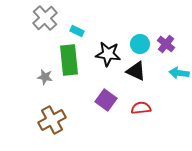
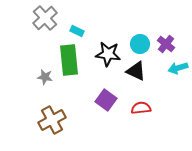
cyan arrow: moved 1 px left, 5 px up; rotated 24 degrees counterclockwise
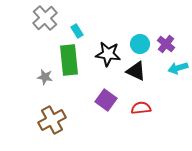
cyan rectangle: rotated 32 degrees clockwise
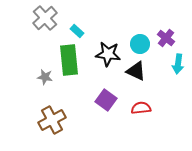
cyan rectangle: rotated 16 degrees counterclockwise
purple cross: moved 6 px up
cyan arrow: moved 4 px up; rotated 66 degrees counterclockwise
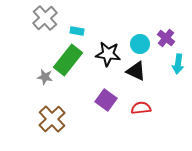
cyan rectangle: rotated 32 degrees counterclockwise
green rectangle: moved 1 px left; rotated 44 degrees clockwise
brown cross: moved 1 px up; rotated 16 degrees counterclockwise
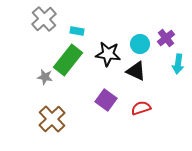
gray cross: moved 1 px left, 1 px down
purple cross: rotated 12 degrees clockwise
red semicircle: rotated 12 degrees counterclockwise
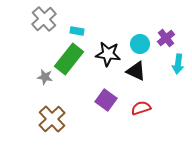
green rectangle: moved 1 px right, 1 px up
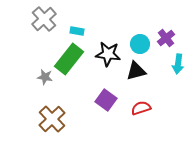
black triangle: rotated 40 degrees counterclockwise
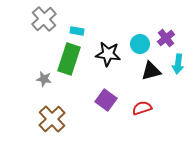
green rectangle: rotated 20 degrees counterclockwise
black triangle: moved 15 px right
gray star: moved 1 px left, 2 px down
red semicircle: moved 1 px right
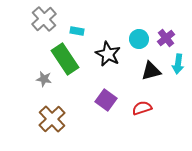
cyan circle: moved 1 px left, 5 px up
black star: rotated 20 degrees clockwise
green rectangle: moved 4 px left; rotated 52 degrees counterclockwise
